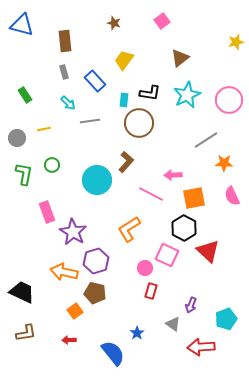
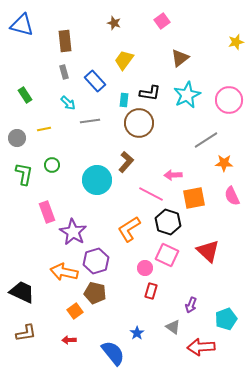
black hexagon at (184, 228): moved 16 px left, 6 px up; rotated 10 degrees counterclockwise
gray triangle at (173, 324): moved 3 px down
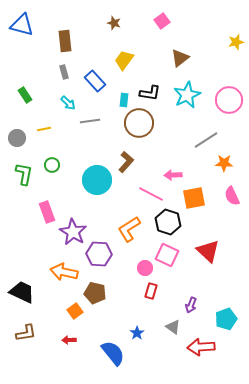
purple hexagon at (96, 261): moved 3 px right, 7 px up; rotated 20 degrees clockwise
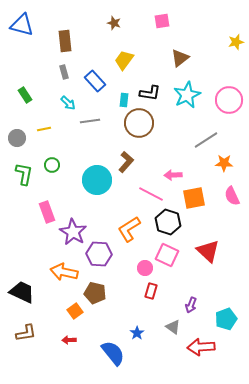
pink square at (162, 21): rotated 28 degrees clockwise
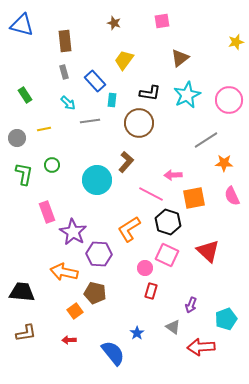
cyan rectangle at (124, 100): moved 12 px left
black trapezoid at (22, 292): rotated 20 degrees counterclockwise
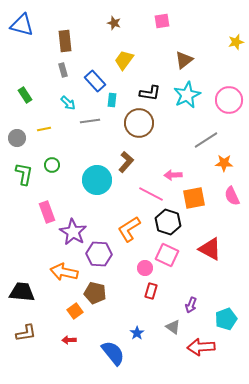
brown triangle at (180, 58): moved 4 px right, 2 px down
gray rectangle at (64, 72): moved 1 px left, 2 px up
red triangle at (208, 251): moved 2 px right, 2 px up; rotated 15 degrees counterclockwise
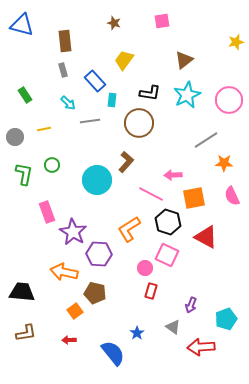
gray circle at (17, 138): moved 2 px left, 1 px up
red triangle at (210, 249): moved 4 px left, 12 px up
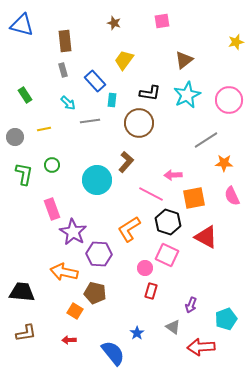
pink rectangle at (47, 212): moved 5 px right, 3 px up
orange square at (75, 311): rotated 21 degrees counterclockwise
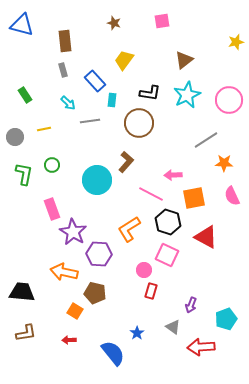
pink circle at (145, 268): moved 1 px left, 2 px down
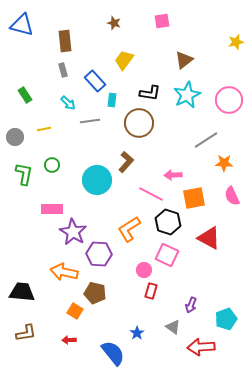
pink rectangle at (52, 209): rotated 70 degrees counterclockwise
red triangle at (206, 237): moved 3 px right, 1 px down
